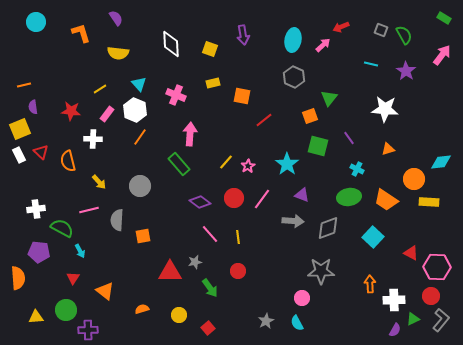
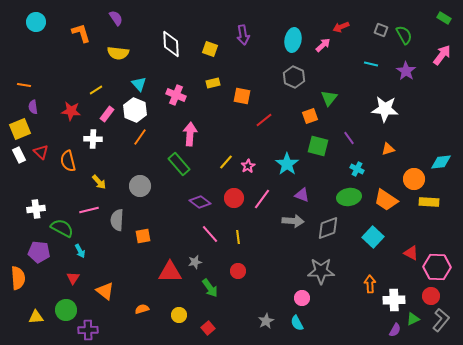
orange line at (24, 85): rotated 24 degrees clockwise
yellow line at (100, 89): moved 4 px left, 1 px down
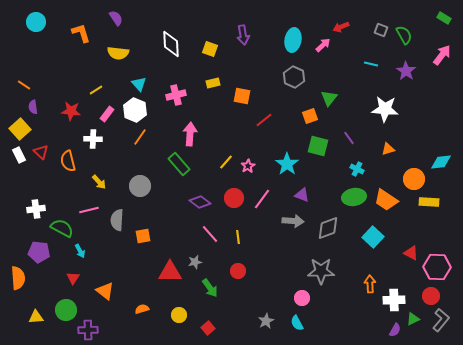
orange line at (24, 85): rotated 24 degrees clockwise
pink cross at (176, 95): rotated 36 degrees counterclockwise
yellow square at (20, 129): rotated 20 degrees counterclockwise
green ellipse at (349, 197): moved 5 px right
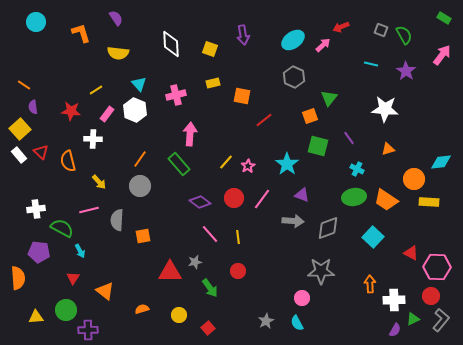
cyan ellipse at (293, 40): rotated 45 degrees clockwise
orange line at (140, 137): moved 22 px down
white rectangle at (19, 155): rotated 14 degrees counterclockwise
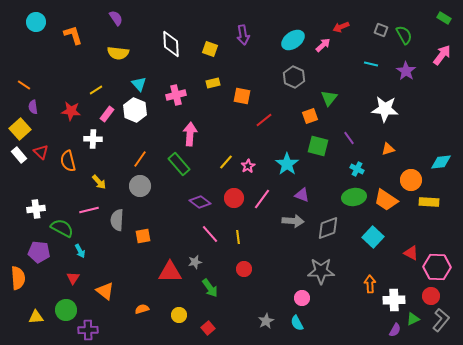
orange L-shape at (81, 33): moved 8 px left, 2 px down
orange circle at (414, 179): moved 3 px left, 1 px down
red circle at (238, 271): moved 6 px right, 2 px up
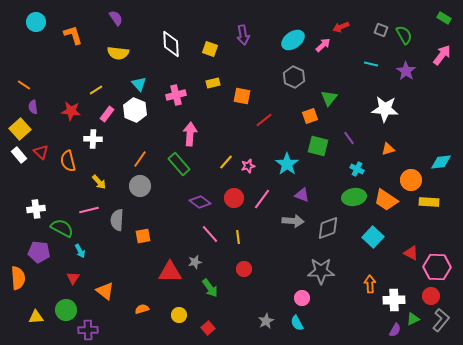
pink star at (248, 166): rotated 16 degrees clockwise
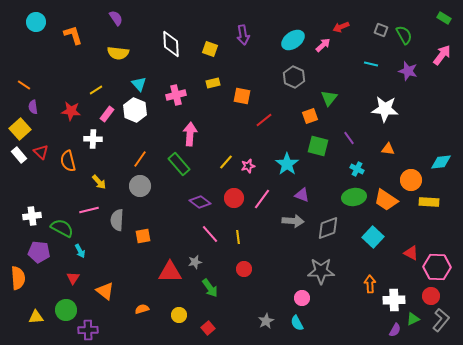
purple star at (406, 71): moved 2 px right; rotated 18 degrees counterclockwise
orange triangle at (388, 149): rotated 24 degrees clockwise
white cross at (36, 209): moved 4 px left, 7 px down
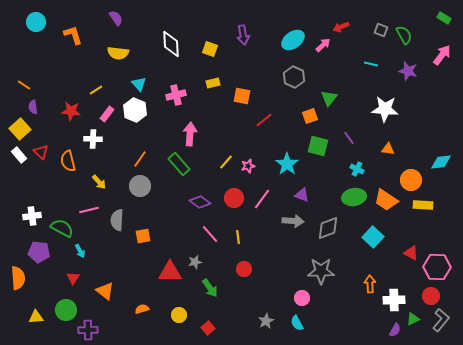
yellow rectangle at (429, 202): moved 6 px left, 3 px down
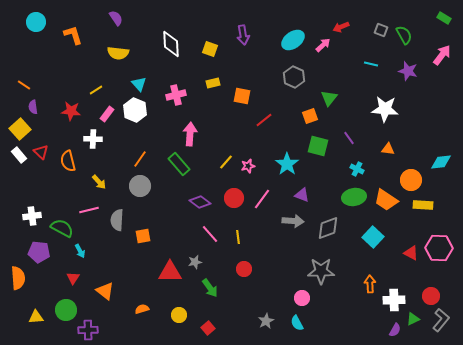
pink hexagon at (437, 267): moved 2 px right, 19 px up
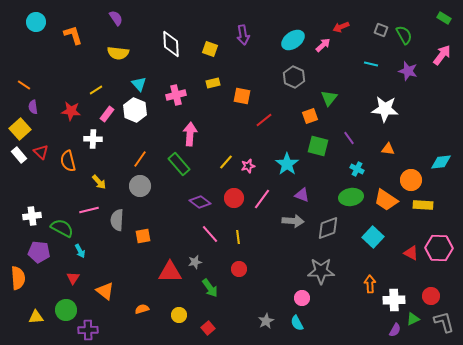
green ellipse at (354, 197): moved 3 px left
red circle at (244, 269): moved 5 px left
gray L-shape at (441, 320): moved 3 px right, 2 px down; rotated 55 degrees counterclockwise
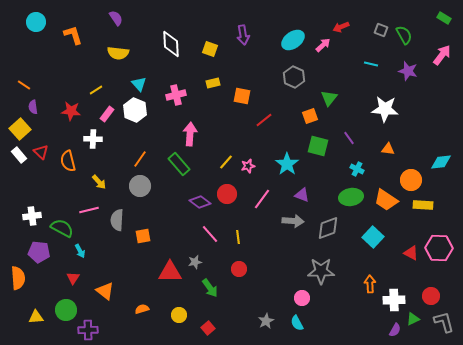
red circle at (234, 198): moved 7 px left, 4 px up
